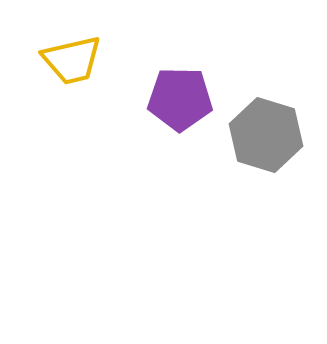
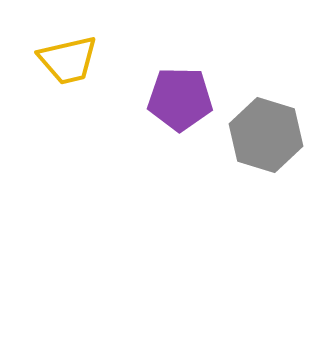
yellow trapezoid: moved 4 px left
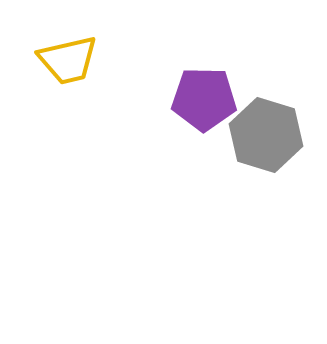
purple pentagon: moved 24 px right
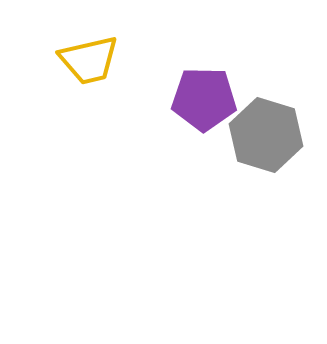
yellow trapezoid: moved 21 px right
